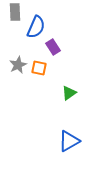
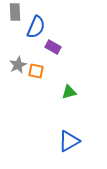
purple rectangle: rotated 28 degrees counterclockwise
orange square: moved 3 px left, 3 px down
green triangle: moved 1 px up; rotated 21 degrees clockwise
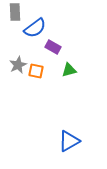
blue semicircle: moved 1 px left, 1 px down; rotated 30 degrees clockwise
green triangle: moved 22 px up
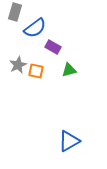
gray rectangle: rotated 18 degrees clockwise
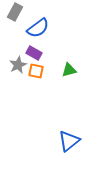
gray rectangle: rotated 12 degrees clockwise
blue semicircle: moved 3 px right
purple rectangle: moved 19 px left, 6 px down
blue triangle: rotated 10 degrees counterclockwise
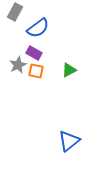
green triangle: rotated 14 degrees counterclockwise
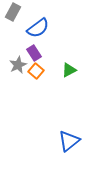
gray rectangle: moved 2 px left
purple rectangle: rotated 28 degrees clockwise
orange square: rotated 28 degrees clockwise
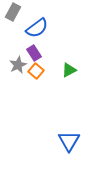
blue semicircle: moved 1 px left
blue triangle: rotated 20 degrees counterclockwise
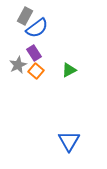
gray rectangle: moved 12 px right, 4 px down
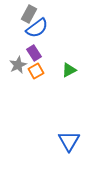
gray rectangle: moved 4 px right, 2 px up
orange square: rotated 21 degrees clockwise
